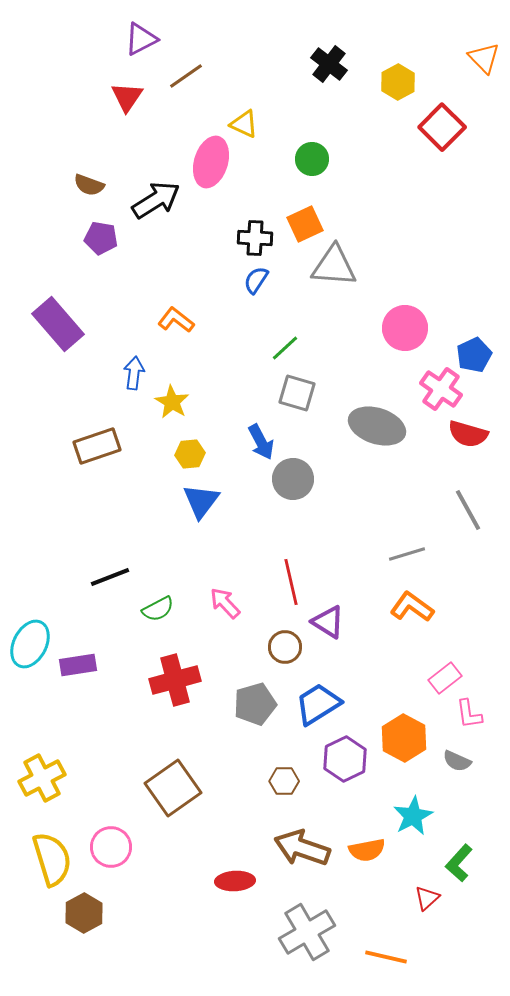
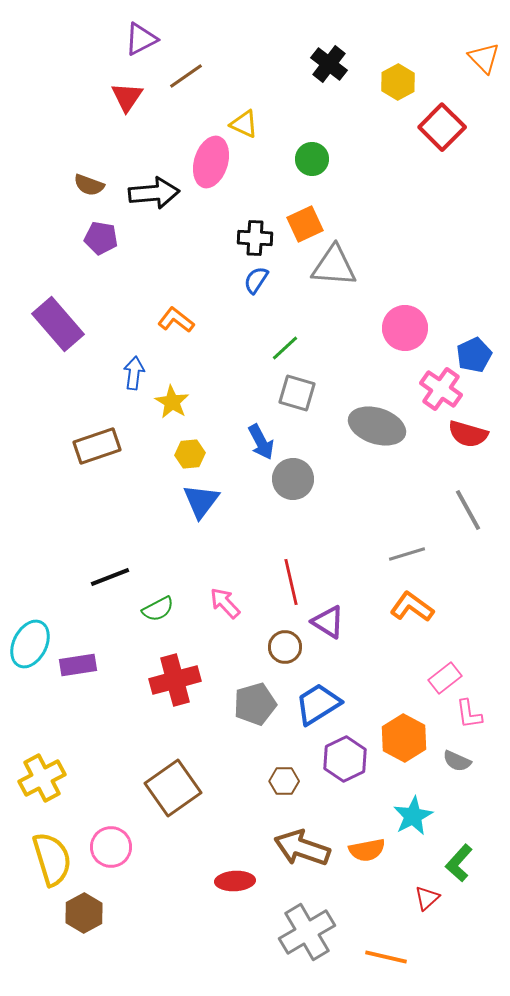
black arrow at (156, 200): moved 2 px left, 7 px up; rotated 27 degrees clockwise
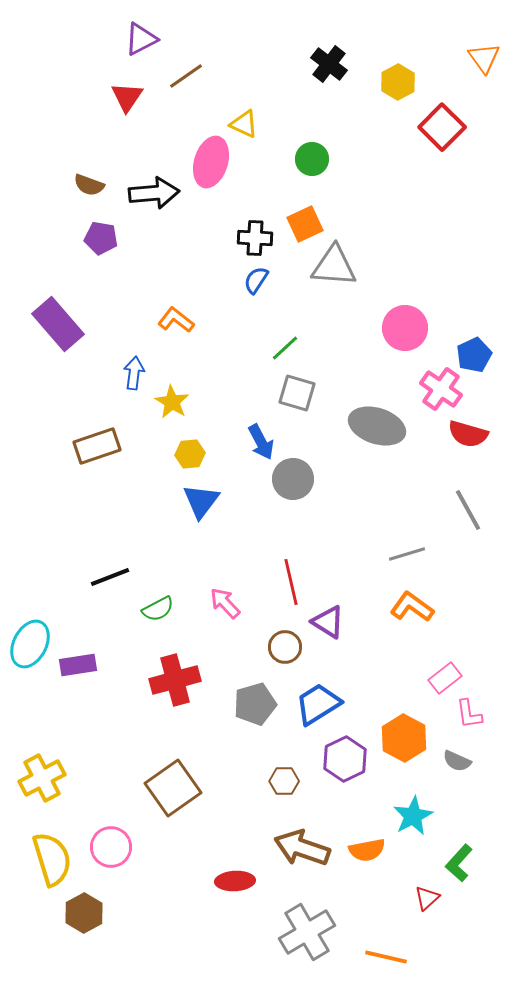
orange triangle at (484, 58): rotated 8 degrees clockwise
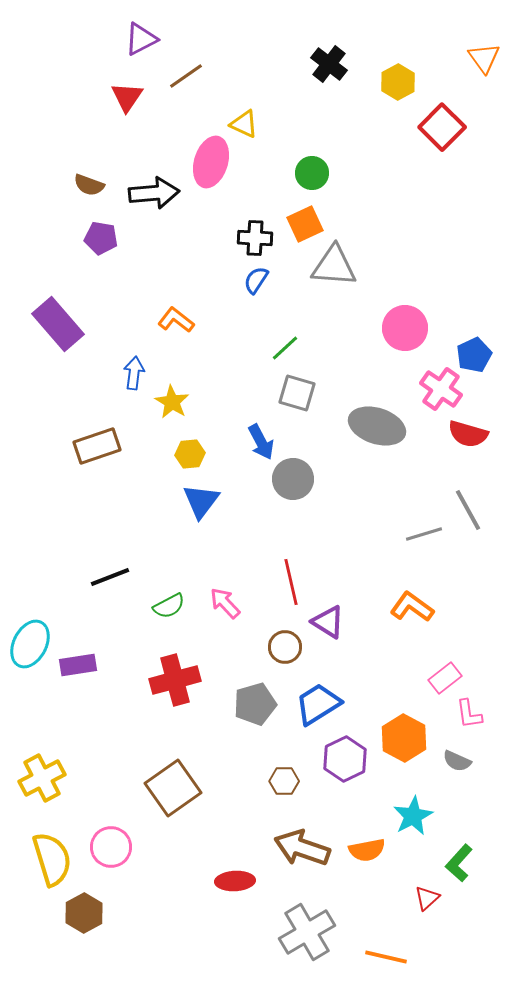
green circle at (312, 159): moved 14 px down
gray line at (407, 554): moved 17 px right, 20 px up
green semicircle at (158, 609): moved 11 px right, 3 px up
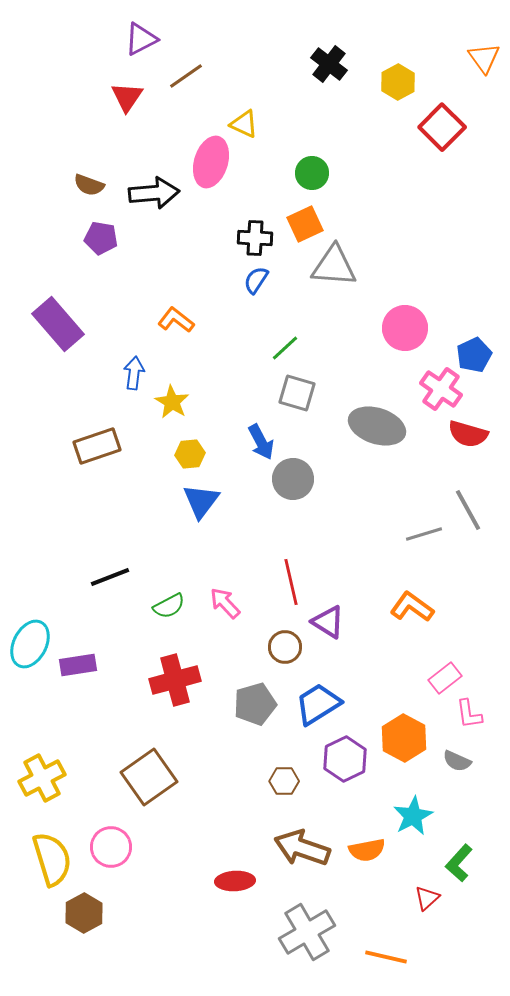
brown square at (173, 788): moved 24 px left, 11 px up
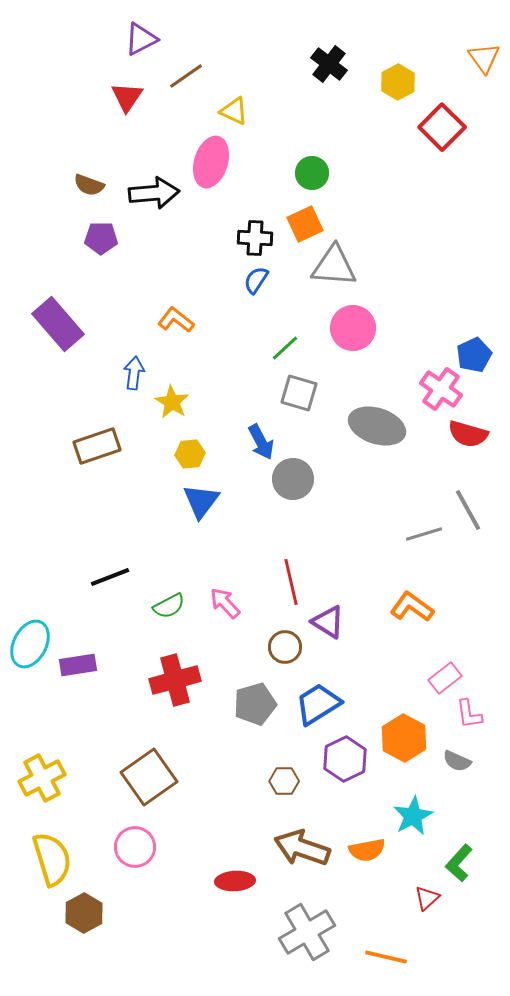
yellow triangle at (244, 124): moved 10 px left, 13 px up
purple pentagon at (101, 238): rotated 8 degrees counterclockwise
pink circle at (405, 328): moved 52 px left
gray square at (297, 393): moved 2 px right
pink circle at (111, 847): moved 24 px right
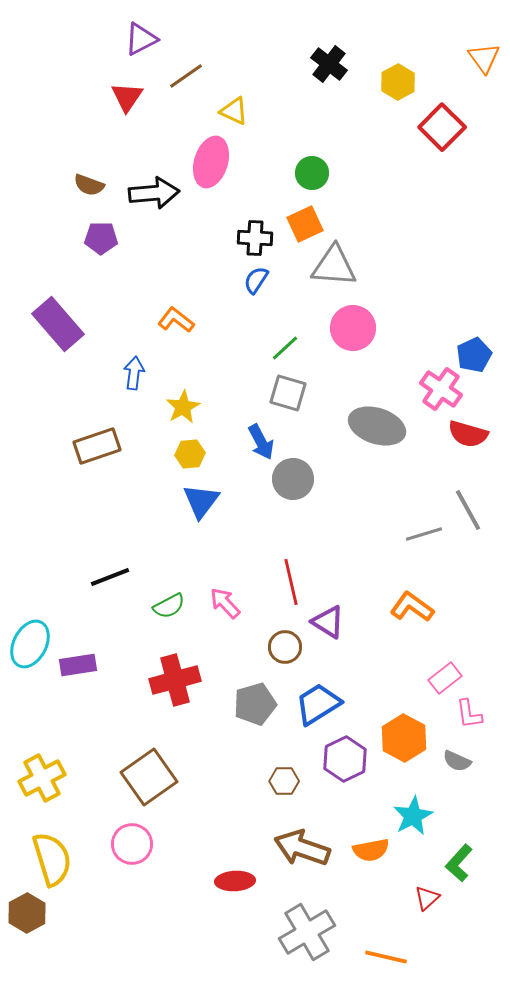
gray square at (299, 393): moved 11 px left
yellow star at (172, 402): moved 11 px right, 5 px down; rotated 12 degrees clockwise
pink circle at (135, 847): moved 3 px left, 3 px up
orange semicircle at (367, 850): moved 4 px right
brown hexagon at (84, 913): moved 57 px left
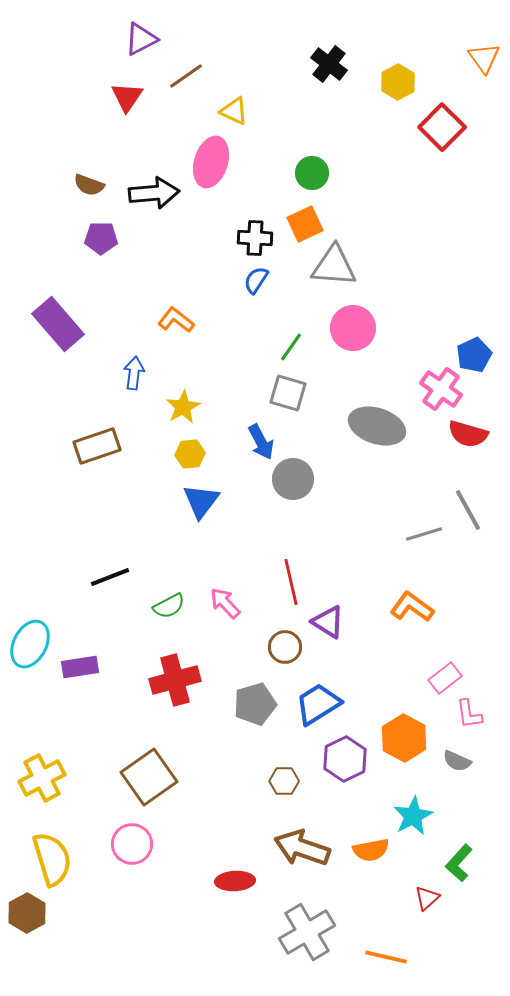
green line at (285, 348): moved 6 px right, 1 px up; rotated 12 degrees counterclockwise
purple rectangle at (78, 665): moved 2 px right, 2 px down
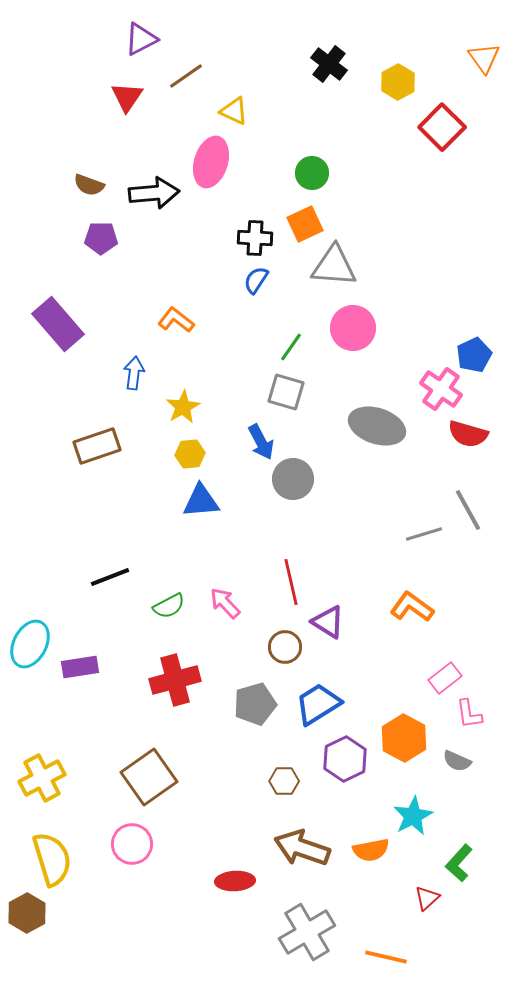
gray square at (288, 393): moved 2 px left, 1 px up
blue triangle at (201, 501): rotated 48 degrees clockwise
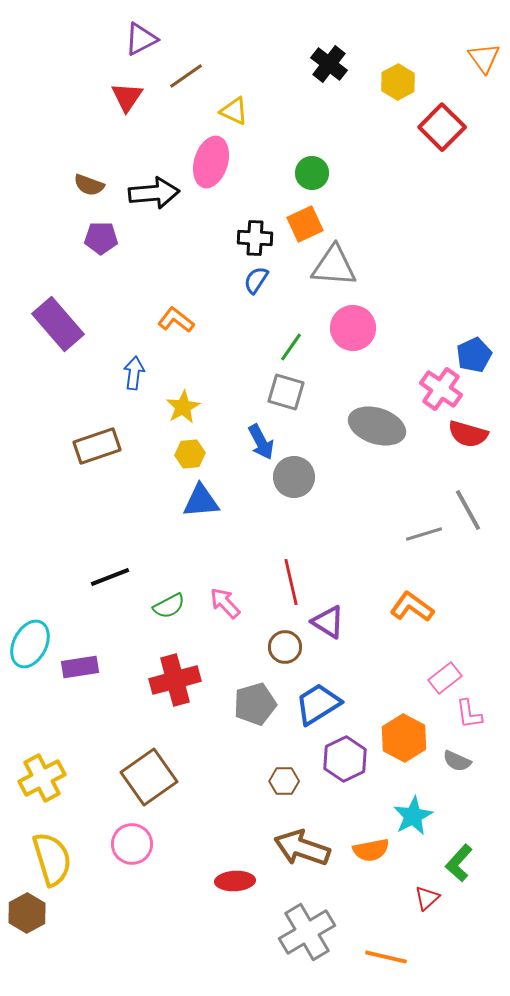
gray circle at (293, 479): moved 1 px right, 2 px up
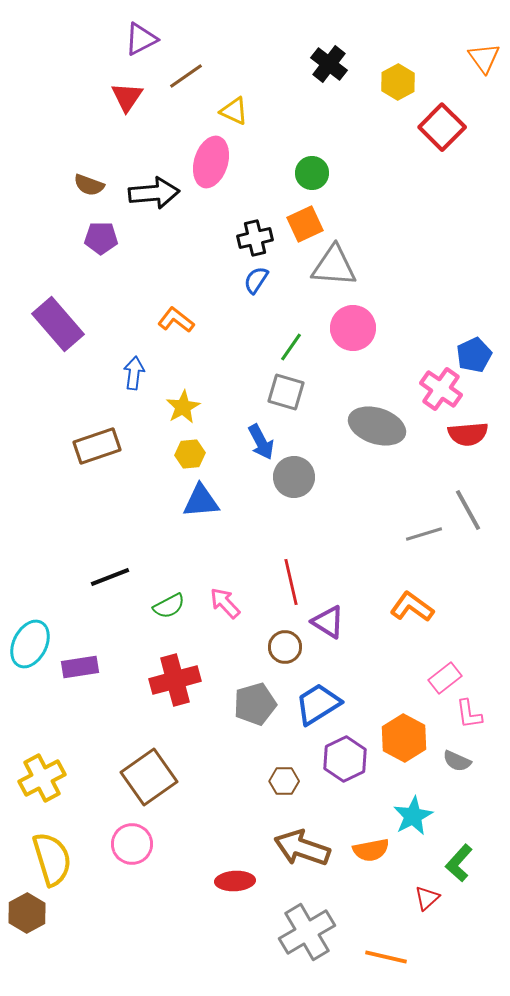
black cross at (255, 238): rotated 16 degrees counterclockwise
red semicircle at (468, 434): rotated 21 degrees counterclockwise
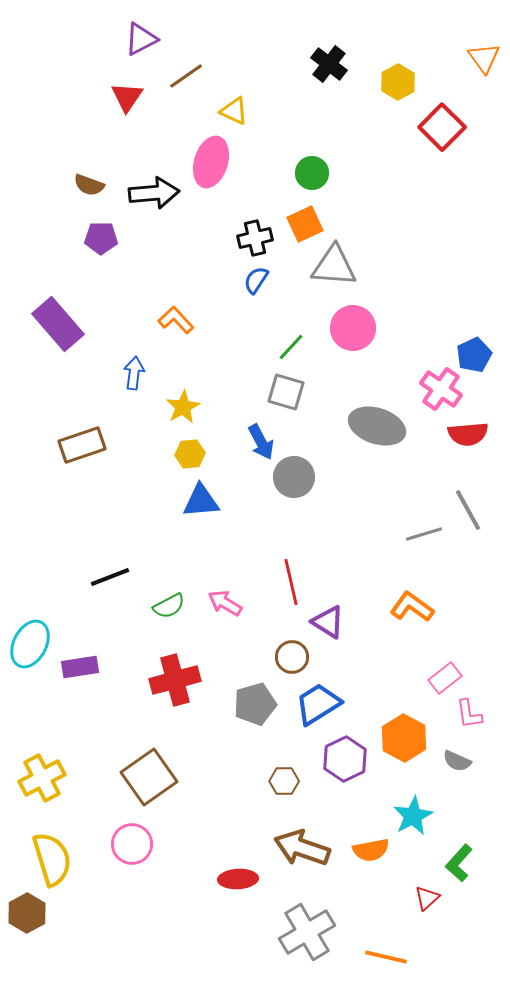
orange L-shape at (176, 320): rotated 9 degrees clockwise
green line at (291, 347): rotated 8 degrees clockwise
brown rectangle at (97, 446): moved 15 px left, 1 px up
pink arrow at (225, 603): rotated 16 degrees counterclockwise
brown circle at (285, 647): moved 7 px right, 10 px down
red ellipse at (235, 881): moved 3 px right, 2 px up
